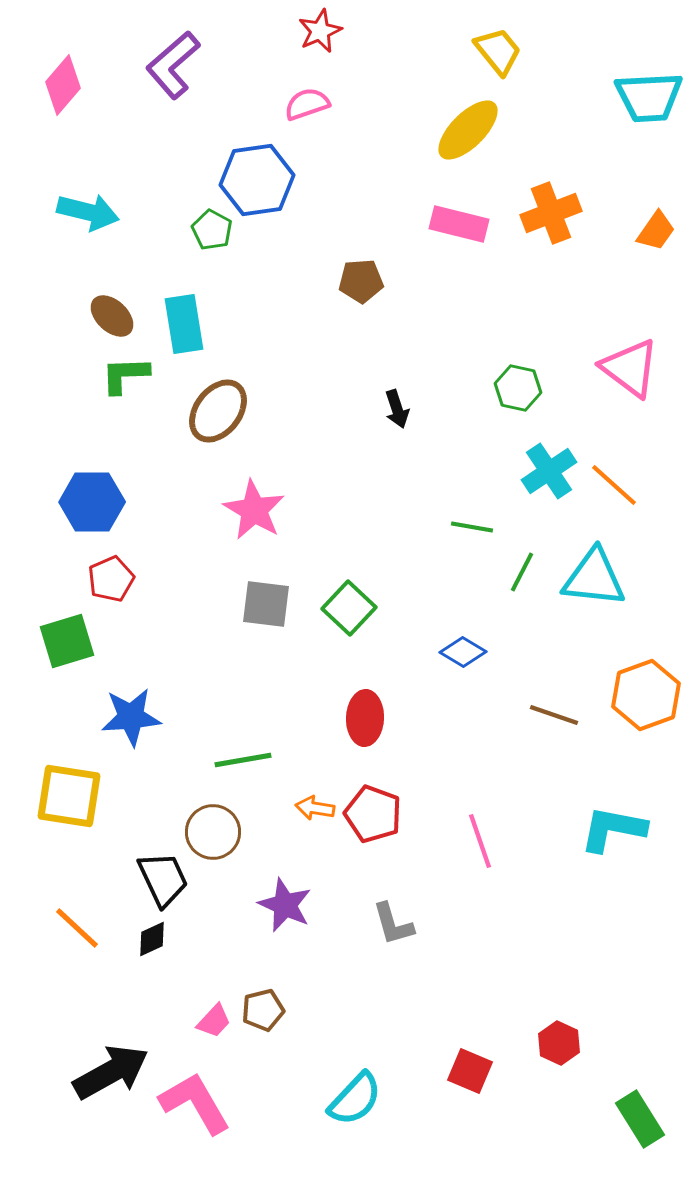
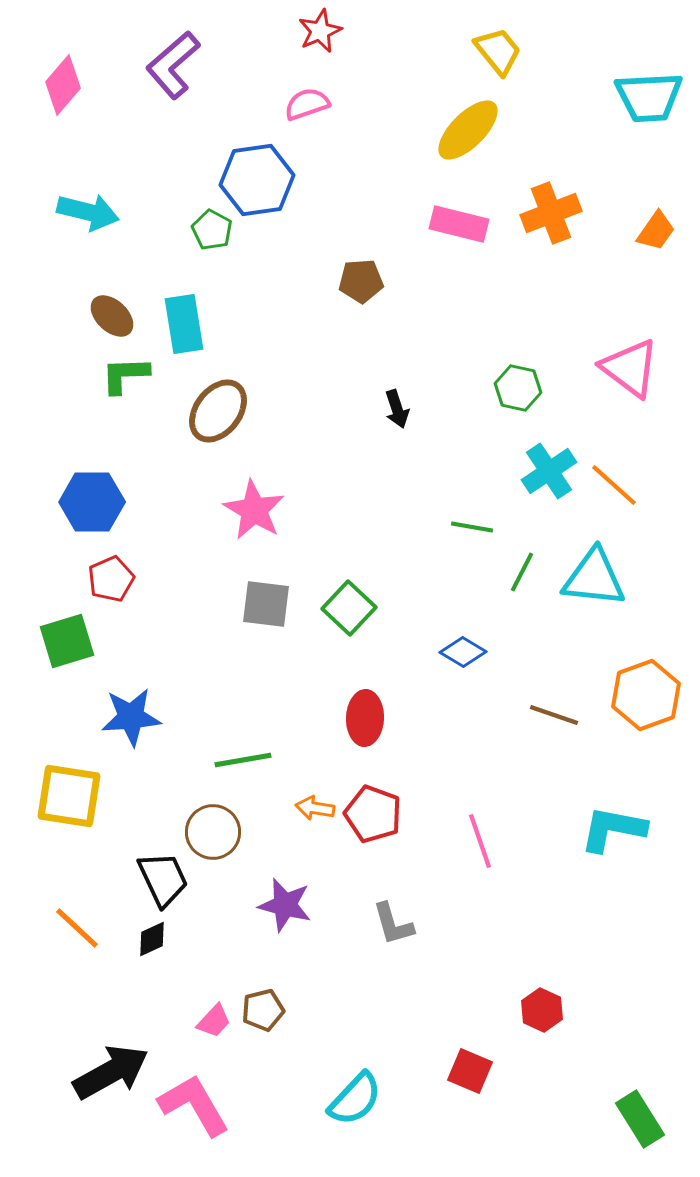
purple star at (285, 905): rotated 10 degrees counterclockwise
red hexagon at (559, 1043): moved 17 px left, 33 px up
pink L-shape at (195, 1103): moved 1 px left, 2 px down
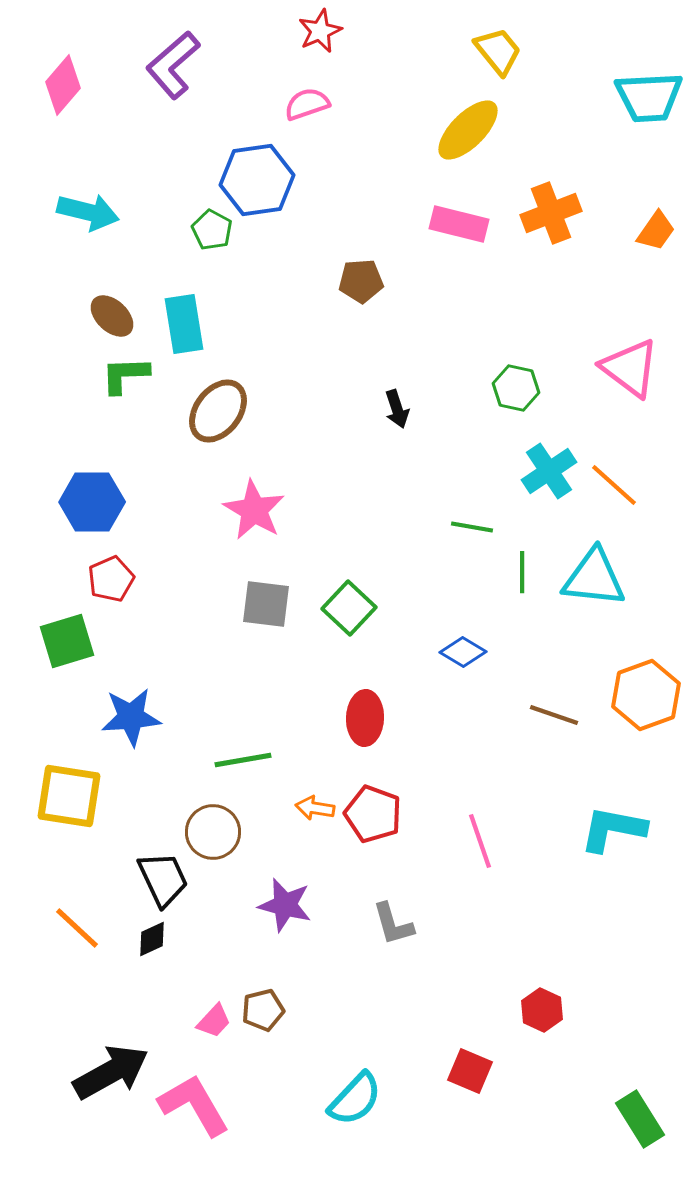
green hexagon at (518, 388): moved 2 px left
green line at (522, 572): rotated 27 degrees counterclockwise
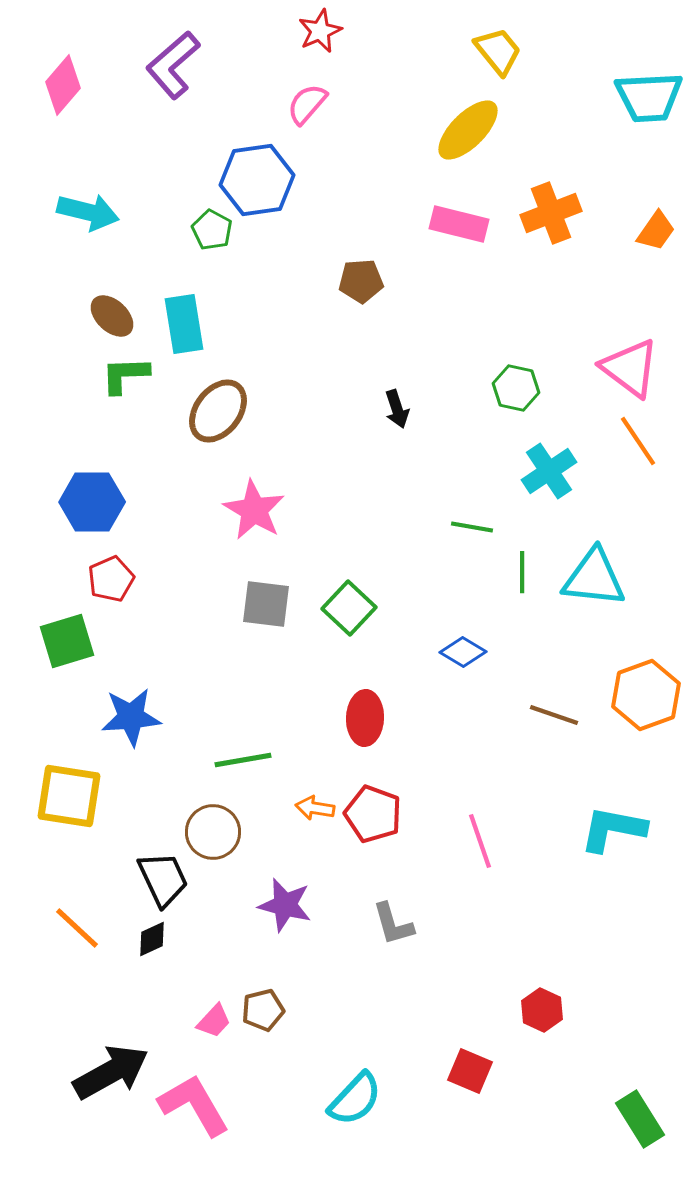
pink semicircle at (307, 104): rotated 30 degrees counterclockwise
orange line at (614, 485): moved 24 px right, 44 px up; rotated 14 degrees clockwise
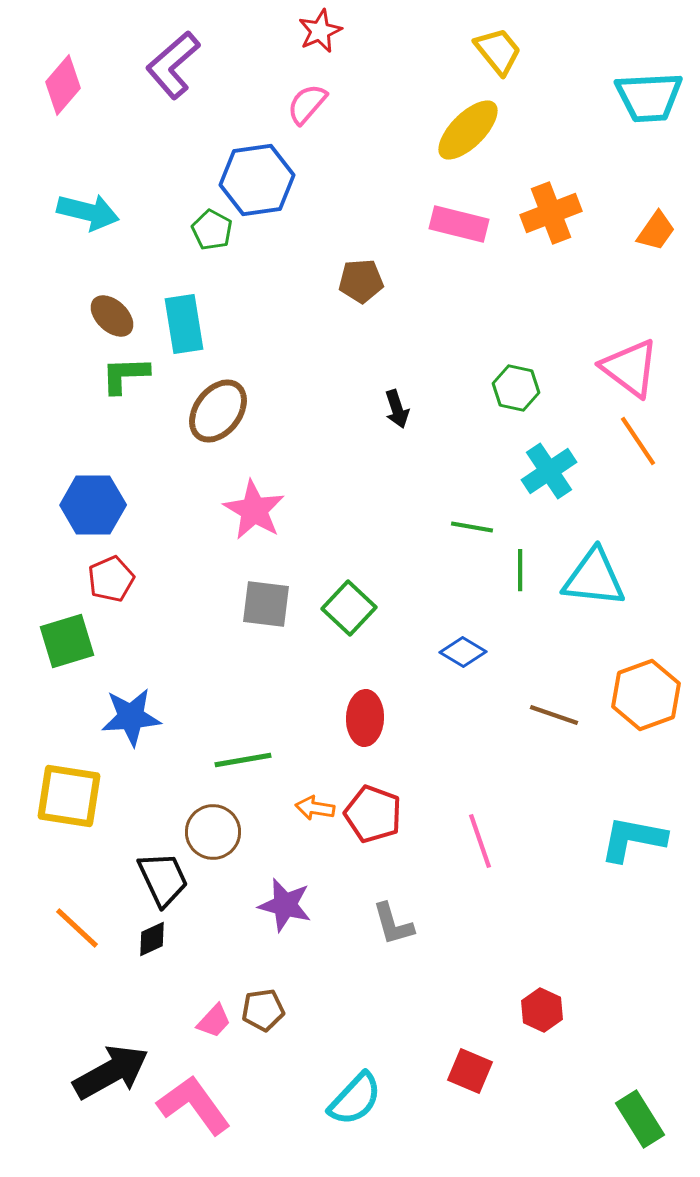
blue hexagon at (92, 502): moved 1 px right, 3 px down
green line at (522, 572): moved 2 px left, 2 px up
cyan L-shape at (613, 829): moved 20 px right, 10 px down
brown pentagon at (263, 1010): rotated 6 degrees clockwise
pink L-shape at (194, 1105): rotated 6 degrees counterclockwise
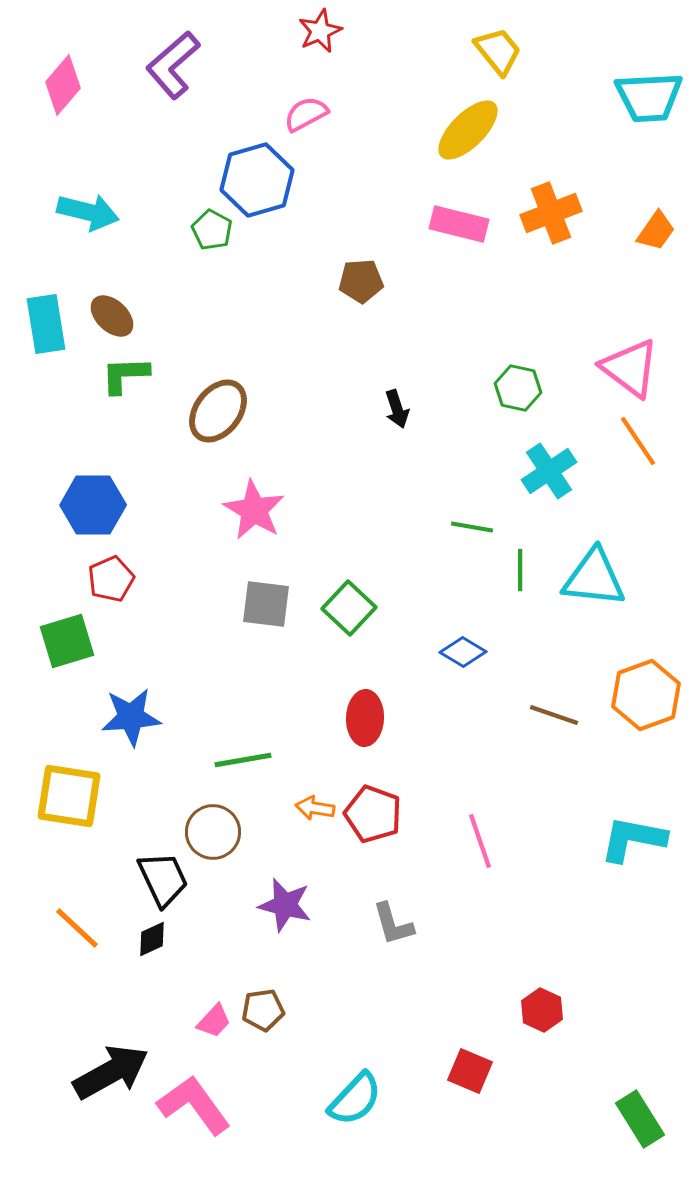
pink semicircle at (307, 104): moved 1 px left, 10 px down; rotated 21 degrees clockwise
blue hexagon at (257, 180): rotated 8 degrees counterclockwise
cyan rectangle at (184, 324): moved 138 px left
green hexagon at (516, 388): moved 2 px right
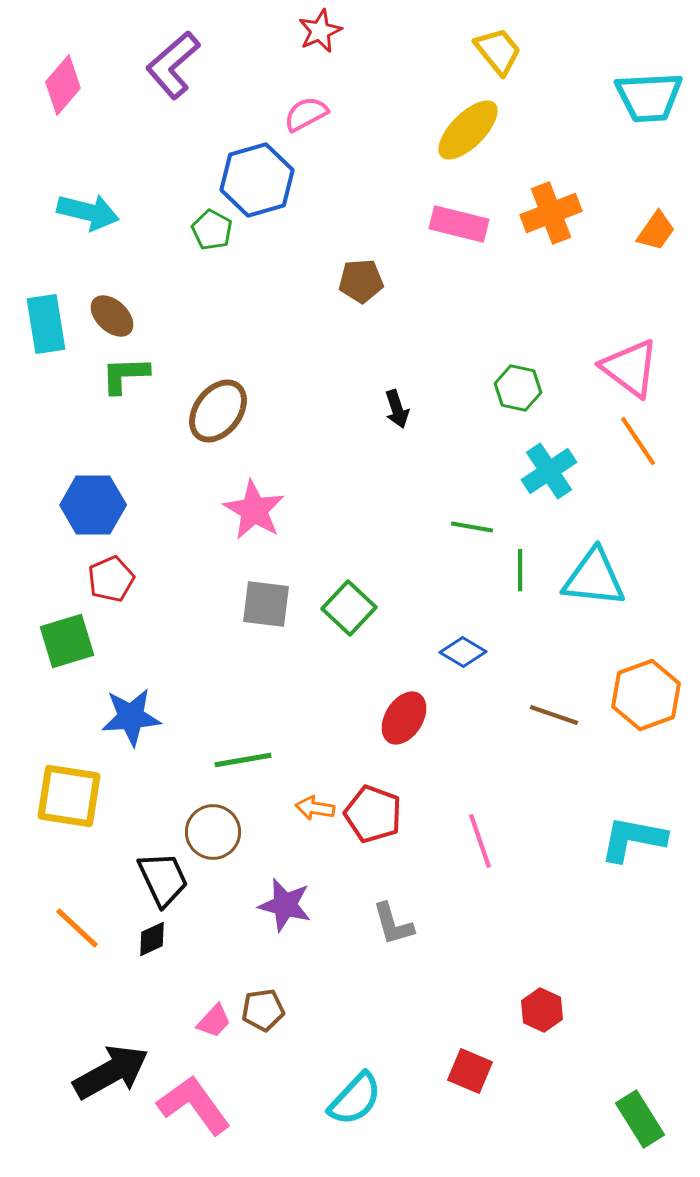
red ellipse at (365, 718): moved 39 px right; rotated 30 degrees clockwise
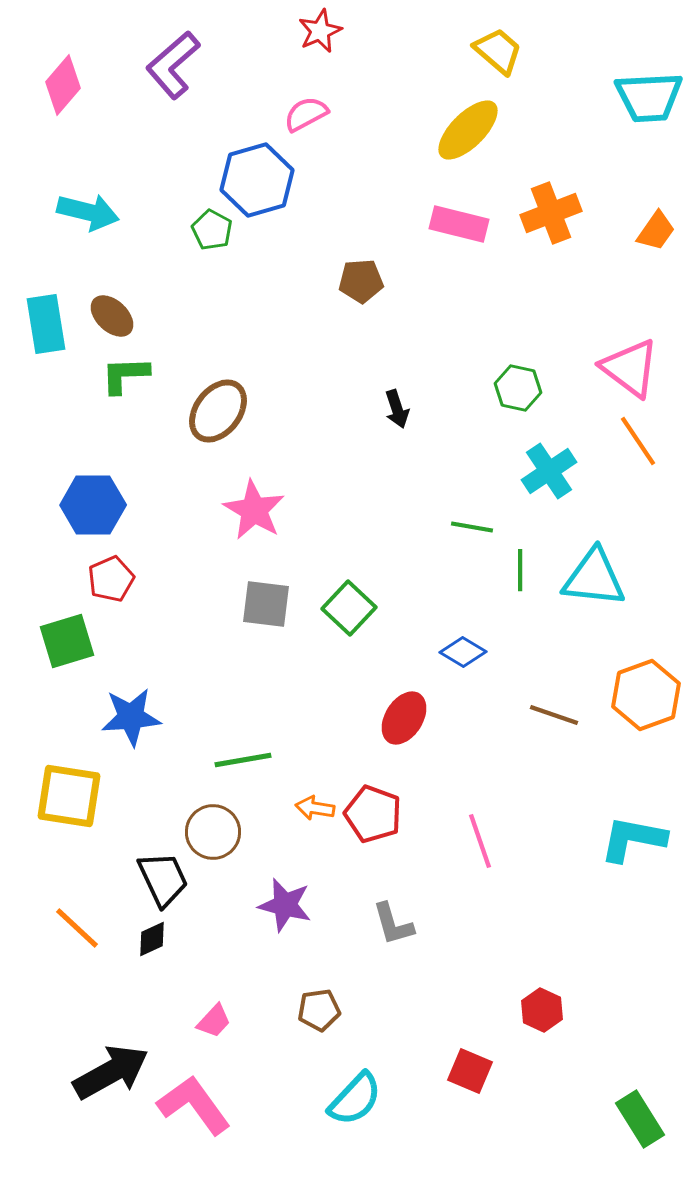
yellow trapezoid at (498, 51): rotated 10 degrees counterclockwise
brown pentagon at (263, 1010): moved 56 px right
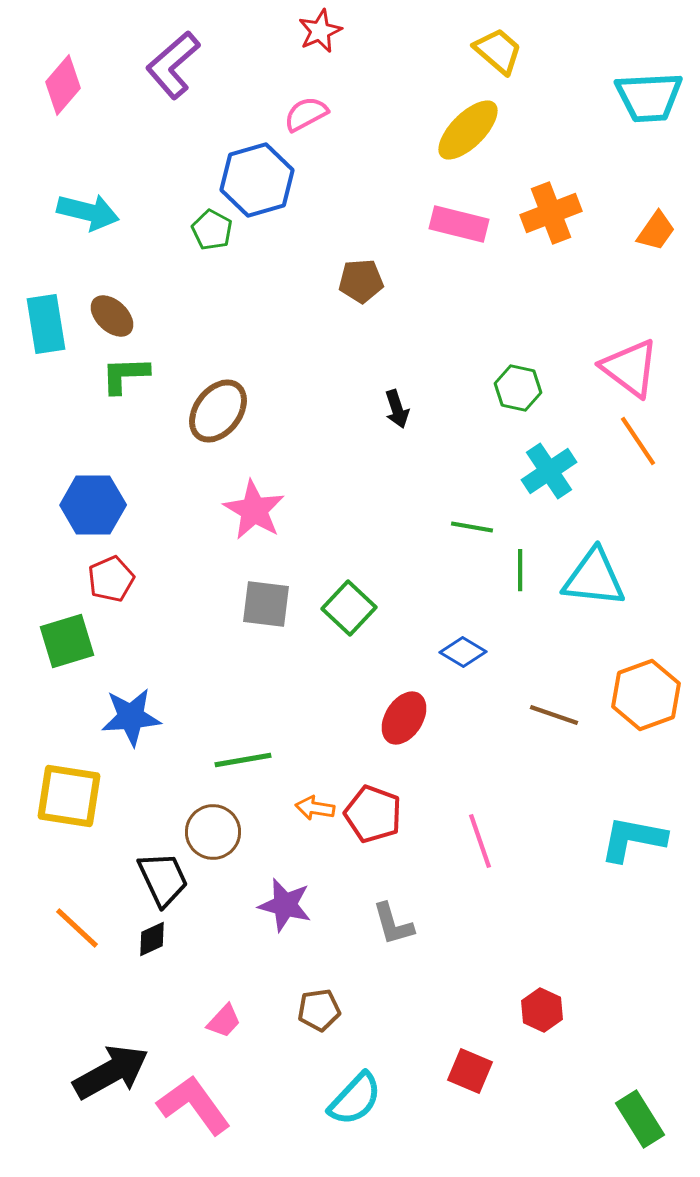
pink trapezoid at (214, 1021): moved 10 px right
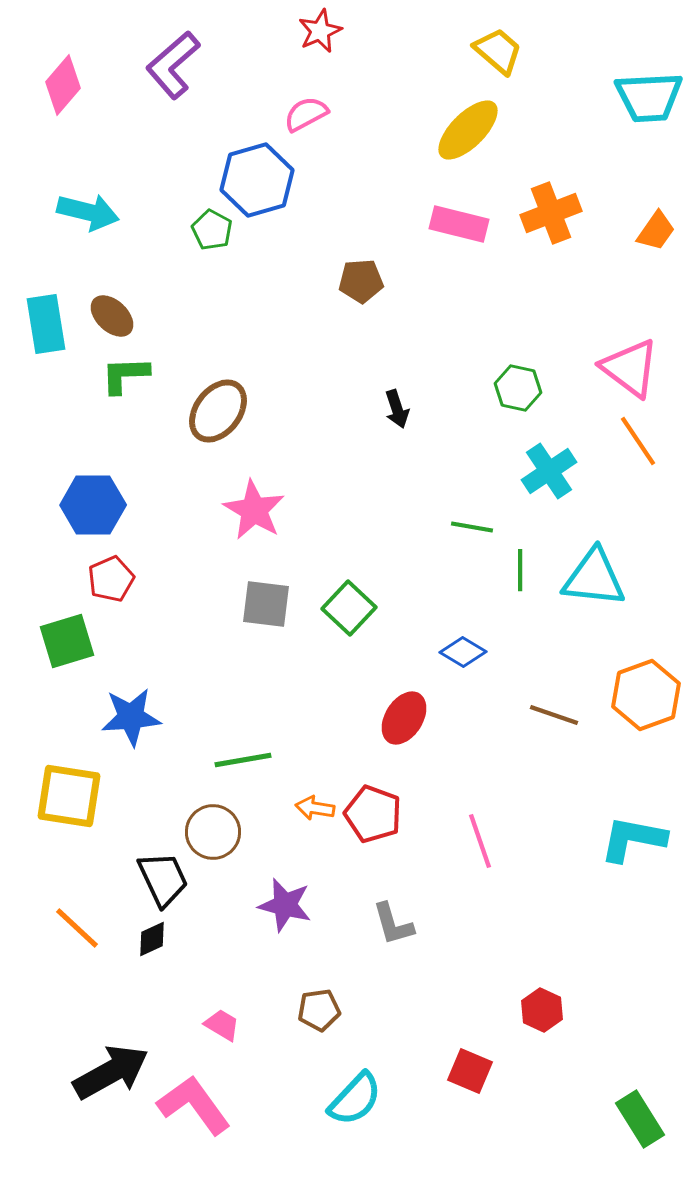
pink trapezoid at (224, 1021): moved 2 px left, 4 px down; rotated 102 degrees counterclockwise
